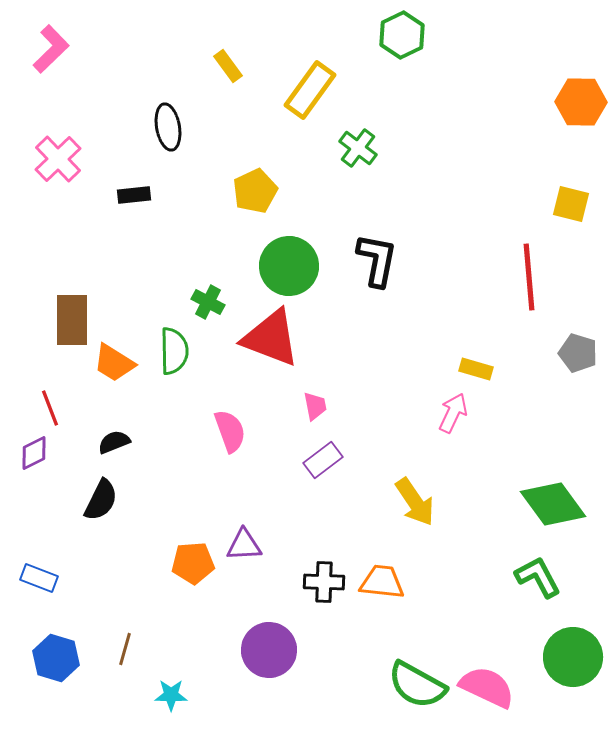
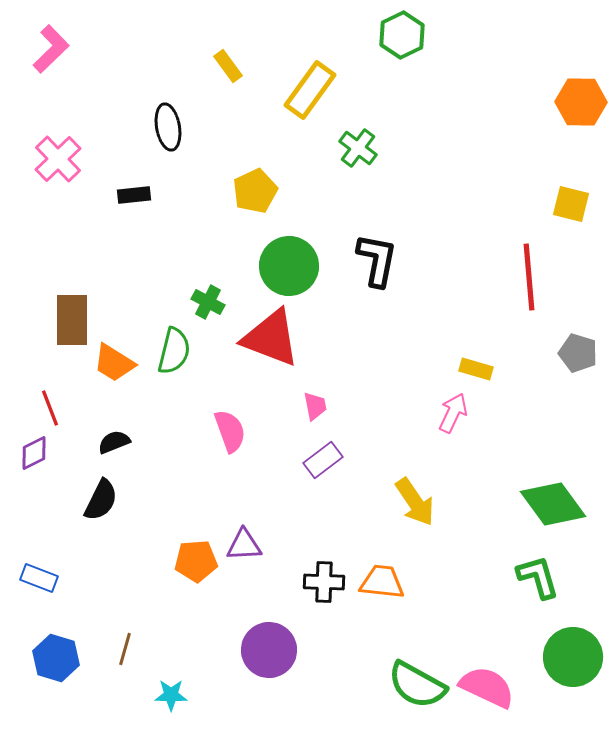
green semicircle at (174, 351): rotated 15 degrees clockwise
orange pentagon at (193, 563): moved 3 px right, 2 px up
green L-shape at (538, 577): rotated 12 degrees clockwise
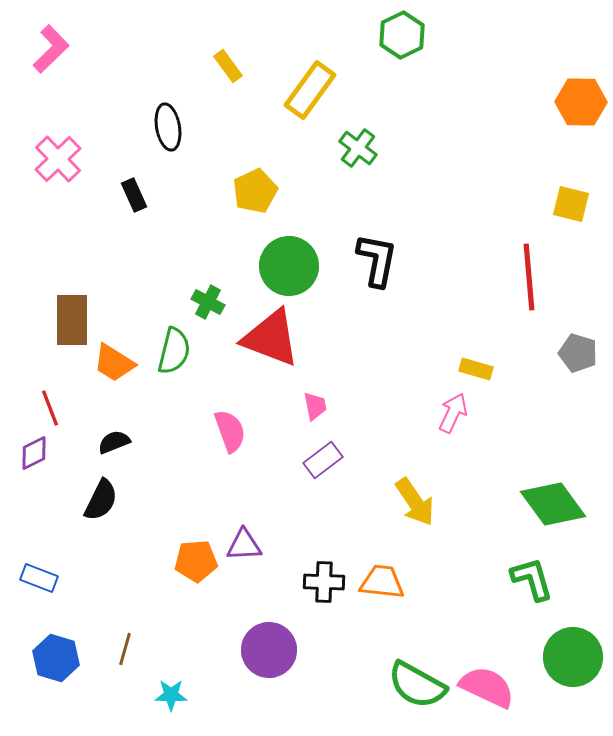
black rectangle at (134, 195): rotated 72 degrees clockwise
green L-shape at (538, 577): moved 6 px left, 2 px down
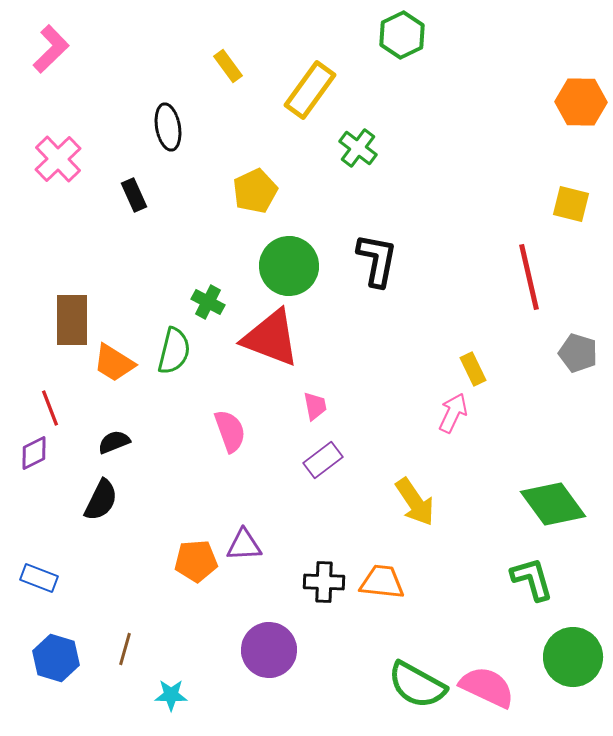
red line at (529, 277): rotated 8 degrees counterclockwise
yellow rectangle at (476, 369): moved 3 px left; rotated 48 degrees clockwise
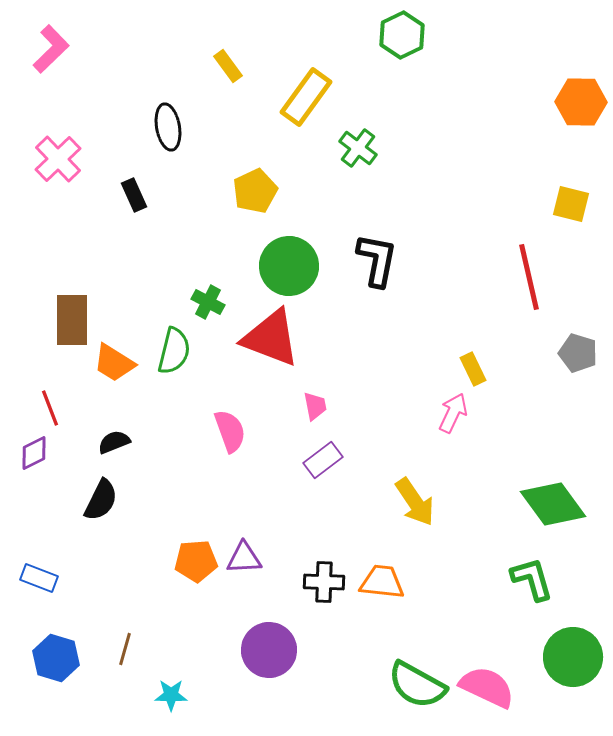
yellow rectangle at (310, 90): moved 4 px left, 7 px down
purple triangle at (244, 545): moved 13 px down
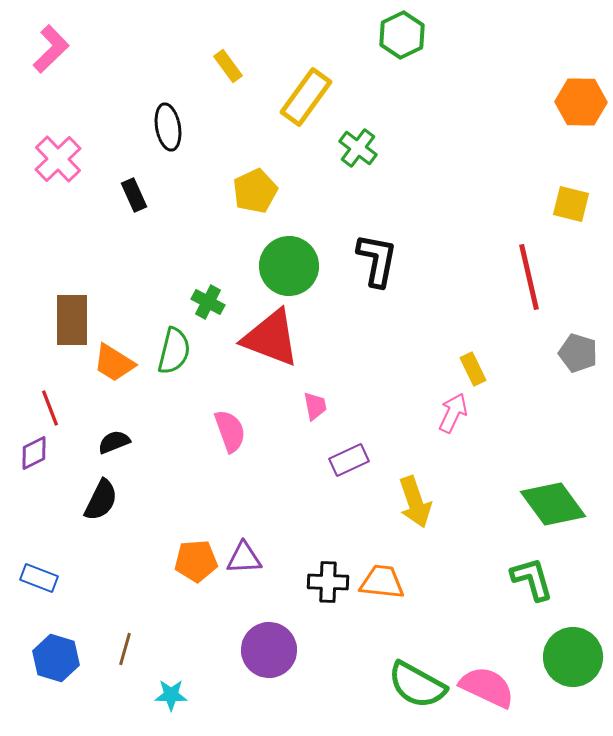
purple rectangle at (323, 460): moved 26 px right; rotated 12 degrees clockwise
yellow arrow at (415, 502): rotated 15 degrees clockwise
black cross at (324, 582): moved 4 px right
